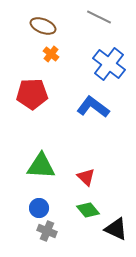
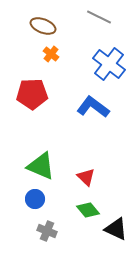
green triangle: rotated 20 degrees clockwise
blue circle: moved 4 px left, 9 px up
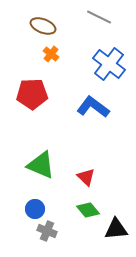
green triangle: moved 1 px up
blue circle: moved 10 px down
black triangle: rotated 30 degrees counterclockwise
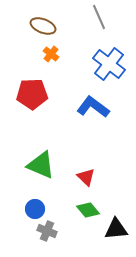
gray line: rotated 40 degrees clockwise
